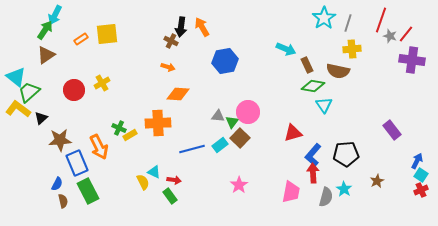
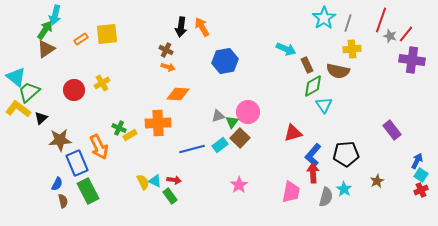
cyan arrow at (55, 15): rotated 12 degrees counterclockwise
brown cross at (171, 41): moved 5 px left, 9 px down
brown triangle at (46, 55): moved 6 px up
green diamond at (313, 86): rotated 40 degrees counterclockwise
gray triangle at (218, 116): rotated 24 degrees counterclockwise
cyan triangle at (154, 172): moved 1 px right, 9 px down
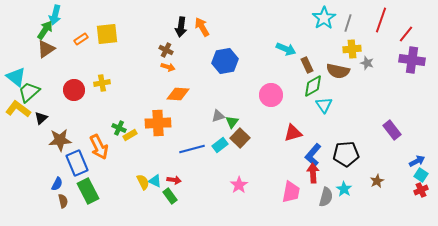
gray star at (390, 36): moved 23 px left, 27 px down
yellow cross at (102, 83): rotated 21 degrees clockwise
pink circle at (248, 112): moved 23 px right, 17 px up
blue arrow at (417, 161): rotated 35 degrees clockwise
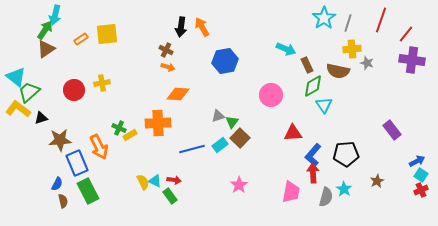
black triangle at (41, 118): rotated 24 degrees clockwise
red triangle at (293, 133): rotated 12 degrees clockwise
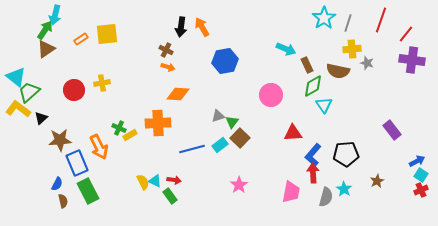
black triangle at (41, 118): rotated 24 degrees counterclockwise
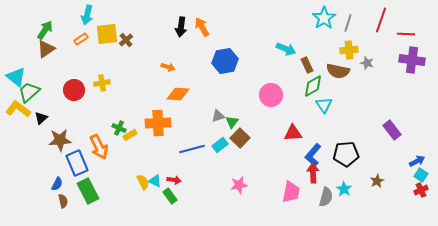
cyan arrow at (55, 15): moved 32 px right
red line at (406, 34): rotated 54 degrees clockwise
yellow cross at (352, 49): moved 3 px left, 1 px down
brown cross at (166, 50): moved 40 px left, 10 px up; rotated 24 degrees clockwise
pink star at (239, 185): rotated 24 degrees clockwise
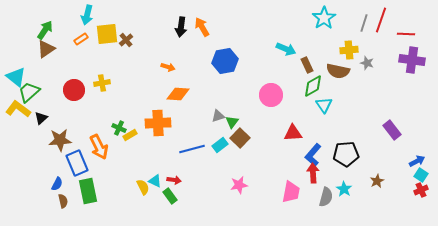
gray line at (348, 23): moved 16 px right
yellow semicircle at (143, 182): moved 5 px down
green rectangle at (88, 191): rotated 15 degrees clockwise
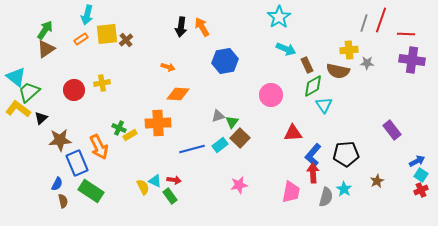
cyan star at (324, 18): moved 45 px left, 1 px up
gray star at (367, 63): rotated 16 degrees counterclockwise
green rectangle at (88, 191): moved 3 px right; rotated 45 degrees counterclockwise
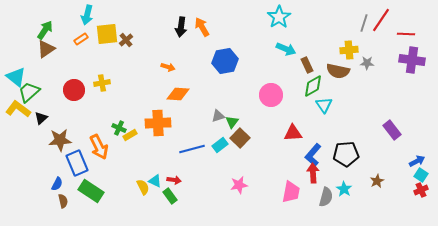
red line at (381, 20): rotated 15 degrees clockwise
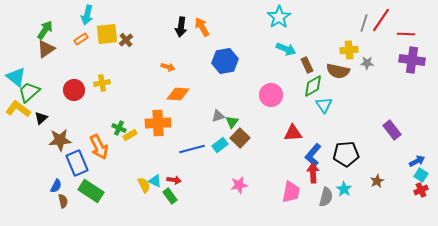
blue semicircle at (57, 184): moved 1 px left, 2 px down
yellow semicircle at (143, 187): moved 1 px right, 2 px up
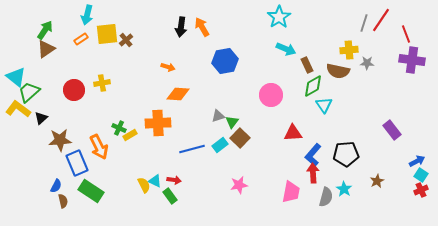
red line at (406, 34): rotated 66 degrees clockwise
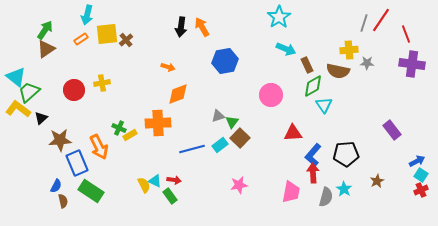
purple cross at (412, 60): moved 4 px down
orange diamond at (178, 94): rotated 25 degrees counterclockwise
